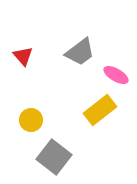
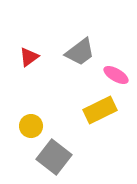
red triangle: moved 6 px right, 1 px down; rotated 35 degrees clockwise
yellow rectangle: rotated 12 degrees clockwise
yellow circle: moved 6 px down
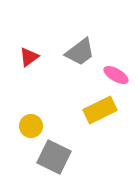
gray square: rotated 12 degrees counterclockwise
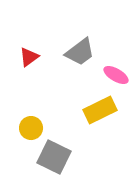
yellow circle: moved 2 px down
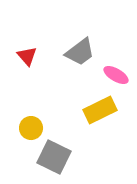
red triangle: moved 2 px left, 1 px up; rotated 35 degrees counterclockwise
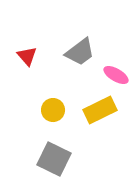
yellow circle: moved 22 px right, 18 px up
gray square: moved 2 px down
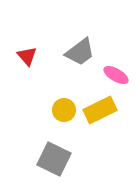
yellow circle: moved 11 px right
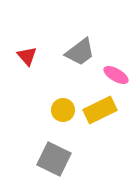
yellow circle: moved 1 px left
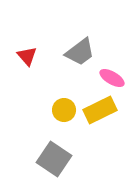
pink ellipse: moved 4 px left, 3 px down
yellow circle: moved 1 px right
gray square: rotated 8 degrees clockwise
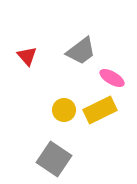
gray trapezoid: moved 1 px right, 1 px up
